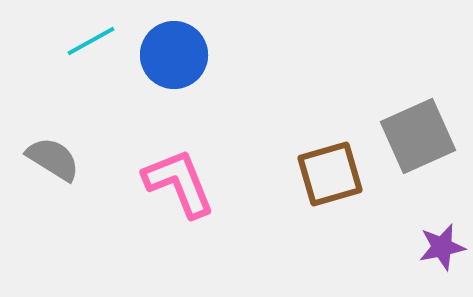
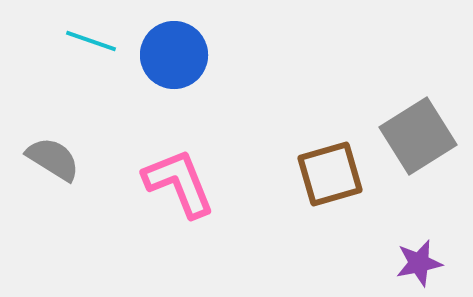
cyan line: rotated 48 degrees clockwise
gray square: rotated 8 degrees counterclockwise
purple star: moved 23 px left, 16 px down
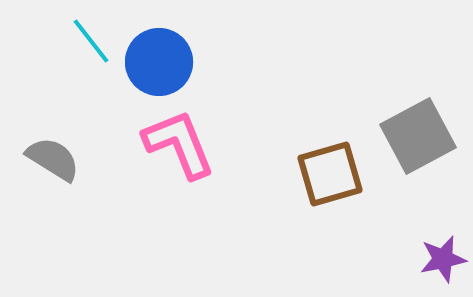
cyan line: rotated 33 degrees clockwise
blue circle: moved 15 px left, 7 px down
gray square: rotated 4 degrees clockwise
pink L-shape: moved 39 px up
purple star: moved 24 px right, 4 px up
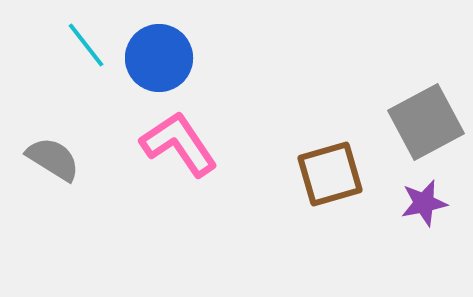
cyan line: moved 5 px left, 4 px down
blue circle: moved 4 px up
gray square: moved 8 px right, 14 px up
pink L-shape: rotated 12 degrees counterclockwise
purple star: moved 19 px left, 56 px up
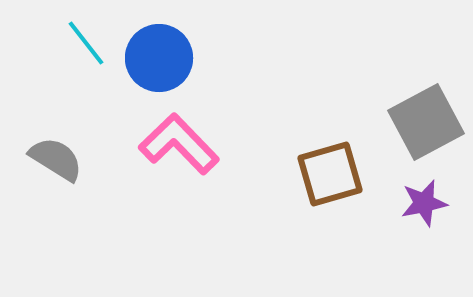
cyan line: moved 2 px up
pink L-shape: rotated 10 degrees counterclockwise
gray semicircle: moved 3 px right
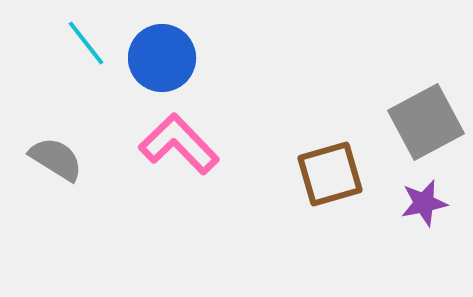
blue circle: moved 3 px right
